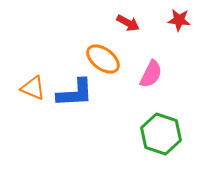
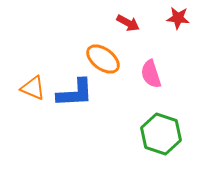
red star: moved 1 px left, 2 px up
pink semicircle: rotated 136 degrees clockwise
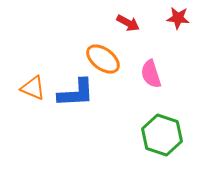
blue L-shape: moved 1 px right
green hexagon: moved 1 px right, 1 px down
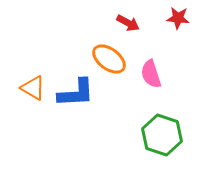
orange ellipse: moved 6 px right
orange triangle: rotated 8 degrees clockwise
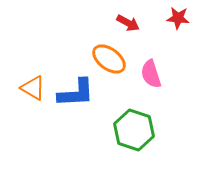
green hexagon: moved 28 px left, 5 px up
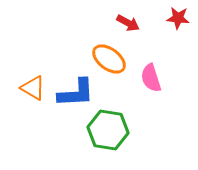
pink semicircle: moved 4 px down
green hexagon: moved 26 px left; rotated 9 degrees counterclockwise
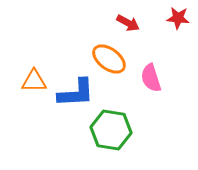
orange triangle: moved 1 px right, 7 px up; rotated 32 degrees counterclockwise
green hexagon: moved 3 px right
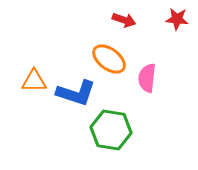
red star: moved 1 px left, 1 px down
red arrow: moved 4 px left, 3 px up; rotated 10 degrees counterclockwise
pink semicircle: moved 4 px left; rotated 24 degrees clockwise
blue L-shape: rotated 21 degrees clockwise
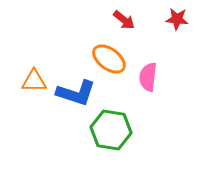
red arrow: rotated 20 degrees clockwise
pink semicircle: moved 1 px right, 1 px up
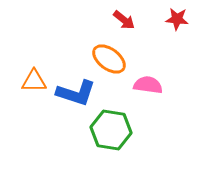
pink semicircle: moved 8 px down; rotated 92 degrees clockwise
